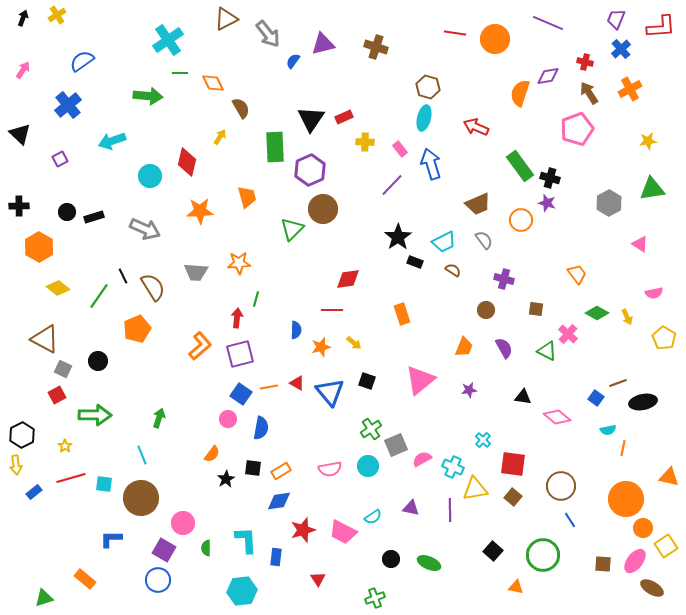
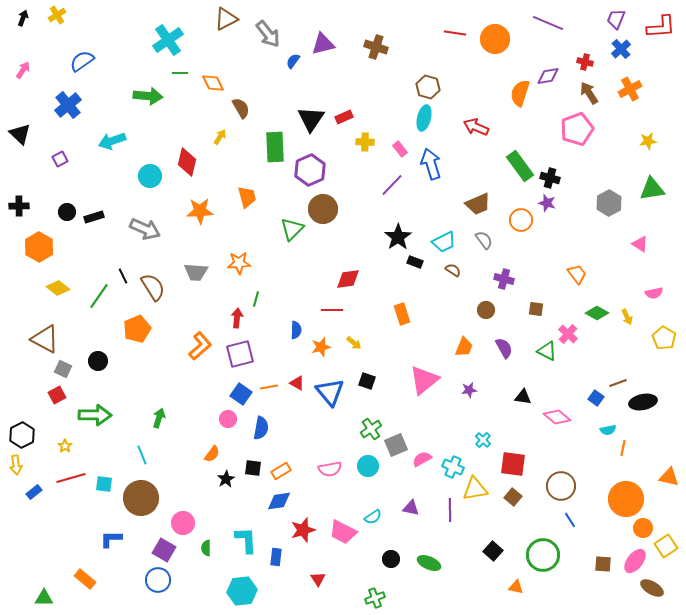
pink triangle at (420, 380): moved 4 px right
green triangle at (44, 598): rotated 18 degrees clockwise
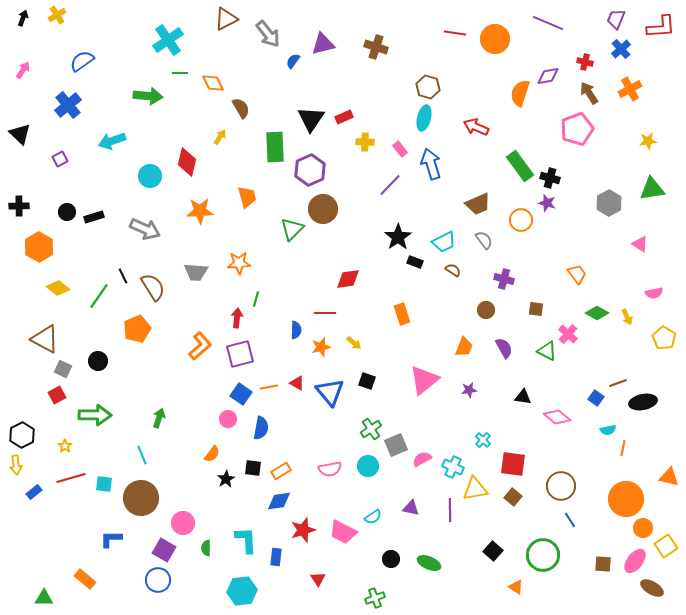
purple line at (392, 185): moved 2 px left
red line at (332, 310): moved 7 px left, 3 px down
orange triangle at (516, 587): rotated 21 degrees clockwise
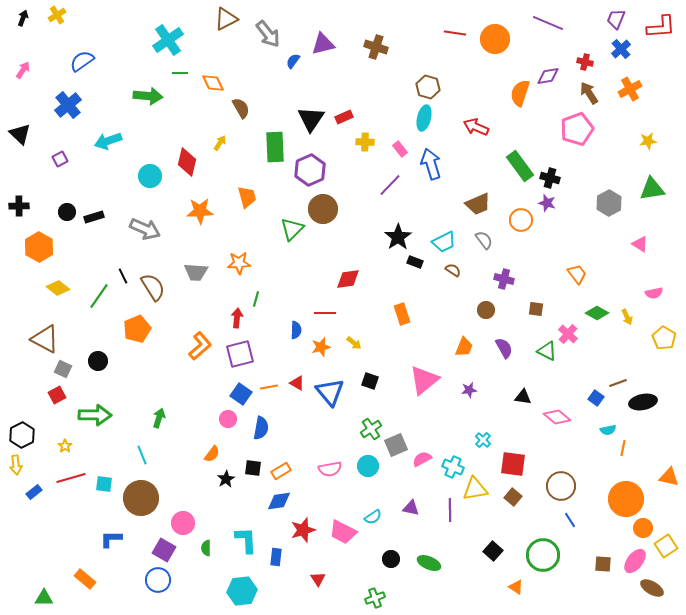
yellow arrow at (220, 137): moved 6 px down
cyan arrow at (112, 141): moved 4 px left
black square at (367, 381): moved 3 px right
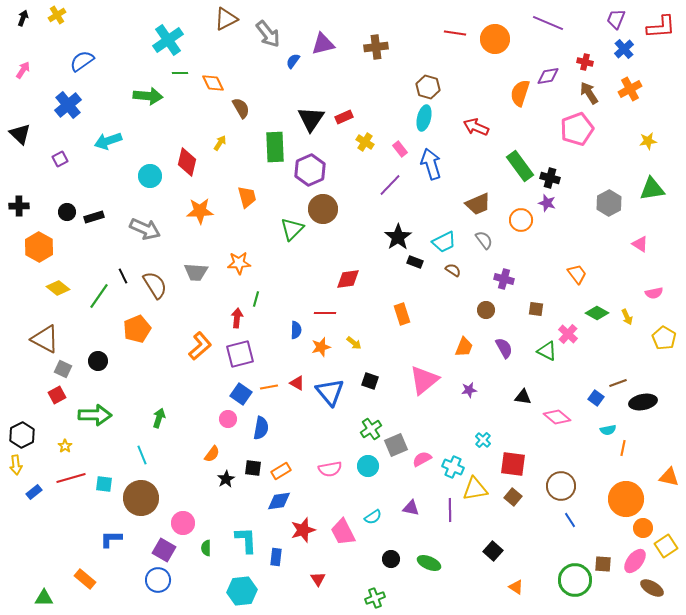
brown cross at (376, 47): rotated 25 degrees counterclockwise
blue cross at (621, 49): moved 3 px right
yellow cross at (365, 142): rotated 30 degrees clockwise
brown semicircle at (153, 287): moved 2 px right, 2 px up
pink trapezoid at (343, 532): rotated 36 degrees clockwise
green circle at (543, 555): moved 32 px right, 25 px down
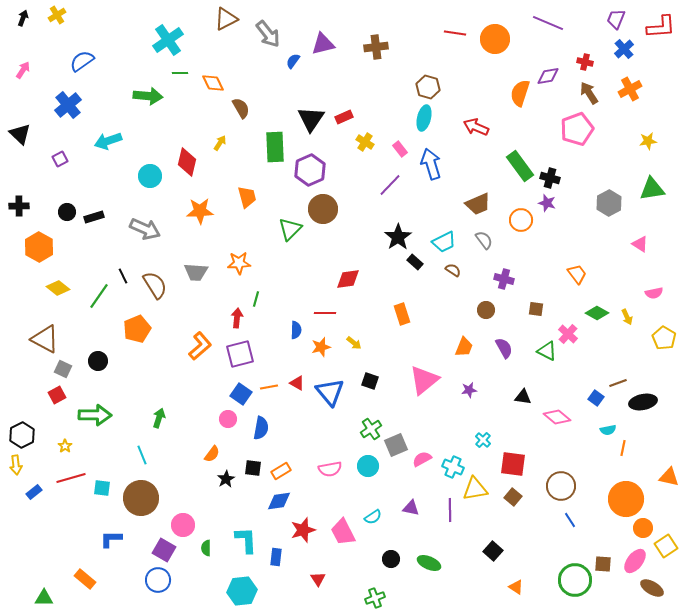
green triangle at (292, 229): moved 2 px left
black rectangle at (415, 262): rotated 21 degrees clockwise
cyan square at (104, 484): moved 2 px left, 4 px down
pink circle at (183, 523): moved 2 px down
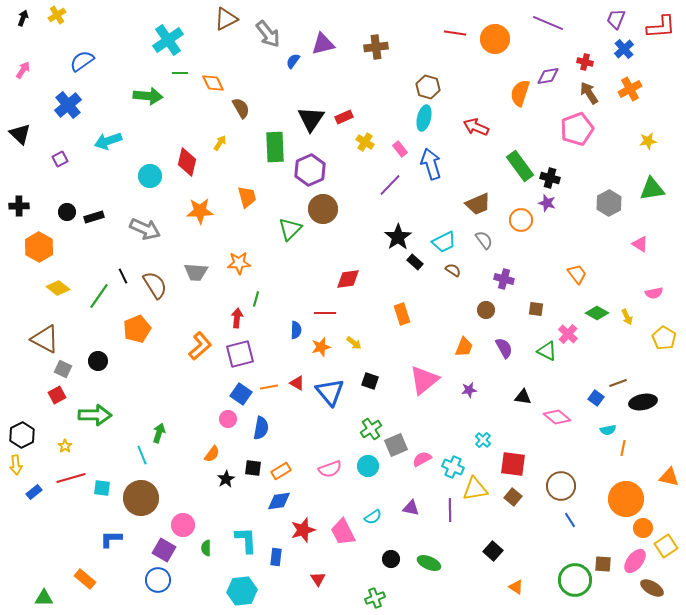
green arrow at (159, 418): moved 15 px down
pink semicircle at (330, 469): rotated 10 degrees counterclockwise
